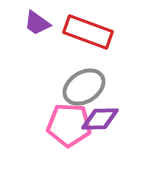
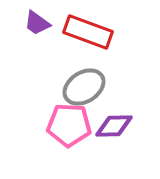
purple diamond: moved 14 px right, 7 px down
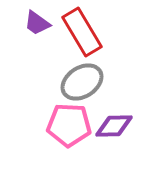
red rectangle: moved 6 px left; rotated 39 degrees clockwise
gray ellipse: moved 2 px left, 5 px up
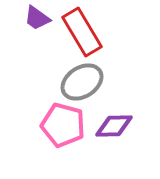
purple trapezoid: moved 5 px up
pink pentagon: moved 6 px left; rotated 12 degrees clockwise
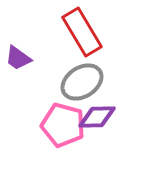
purple trapezoid: moved 19 px left, 40 px down
purple diamond: moved 17 px left, 9 px up
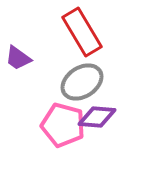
purple diamond: rotated 6 degrees clockwise
